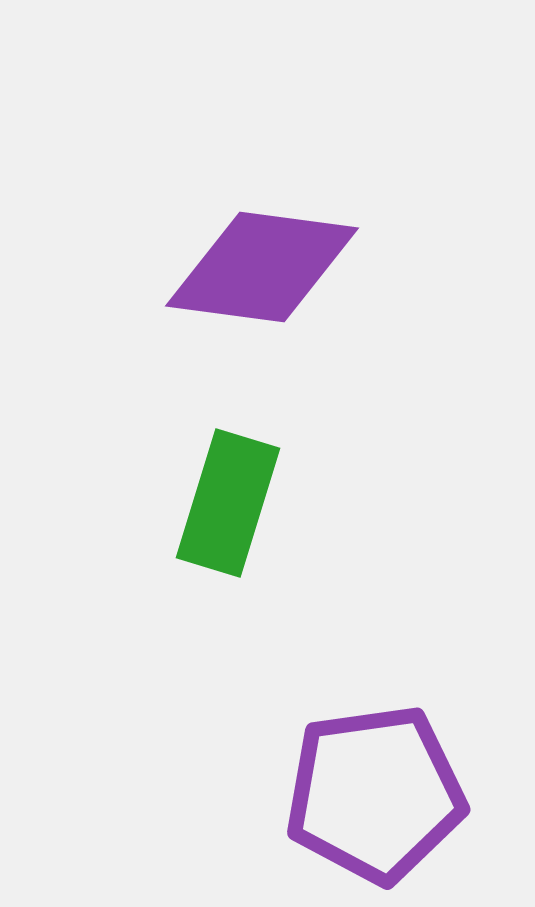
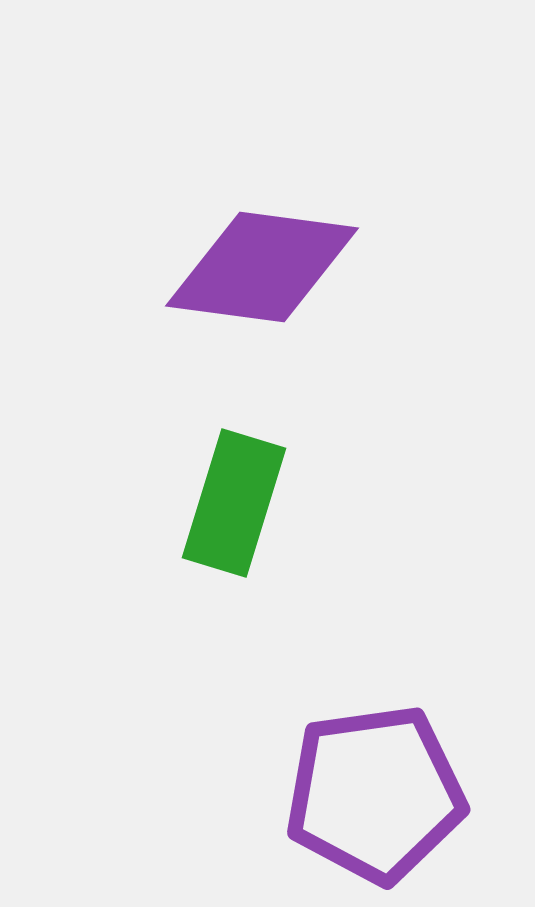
green rectangle: moved 6 px right
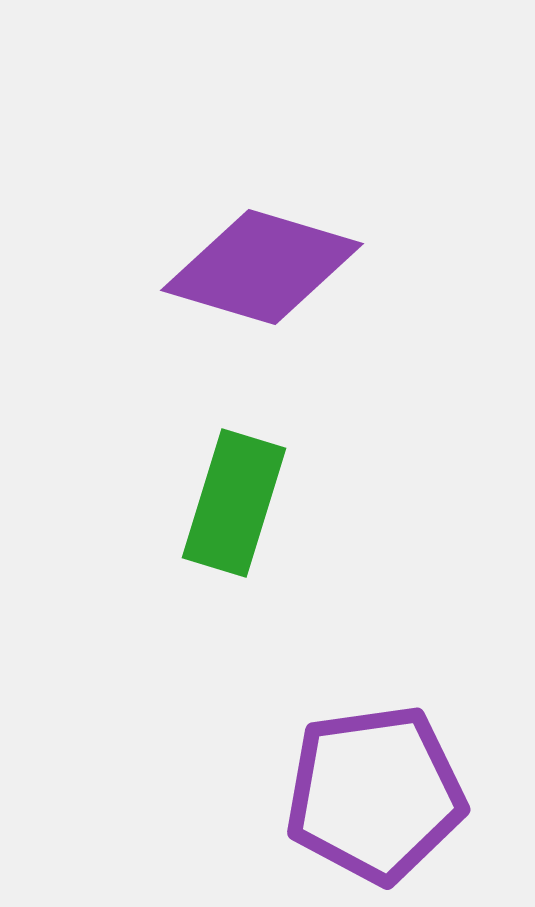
purple diamond: rotated 9 degrees clockwise
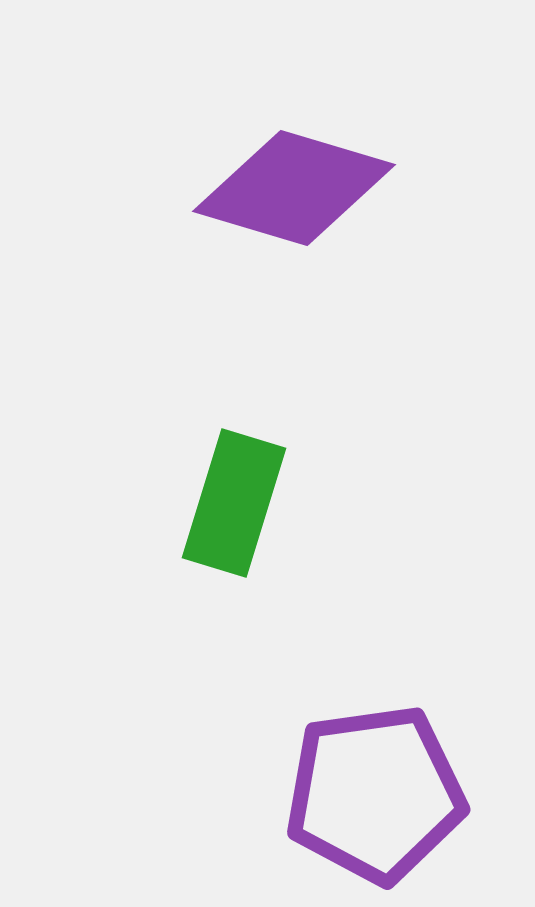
purple diamond: moved 32 px right, 79 px up
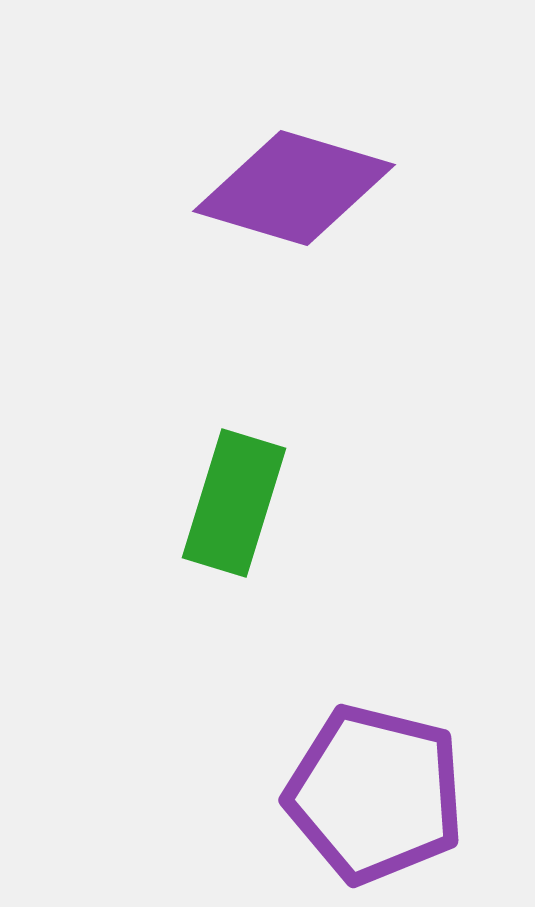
purple pentagon: rotated 22 degrees clockwise
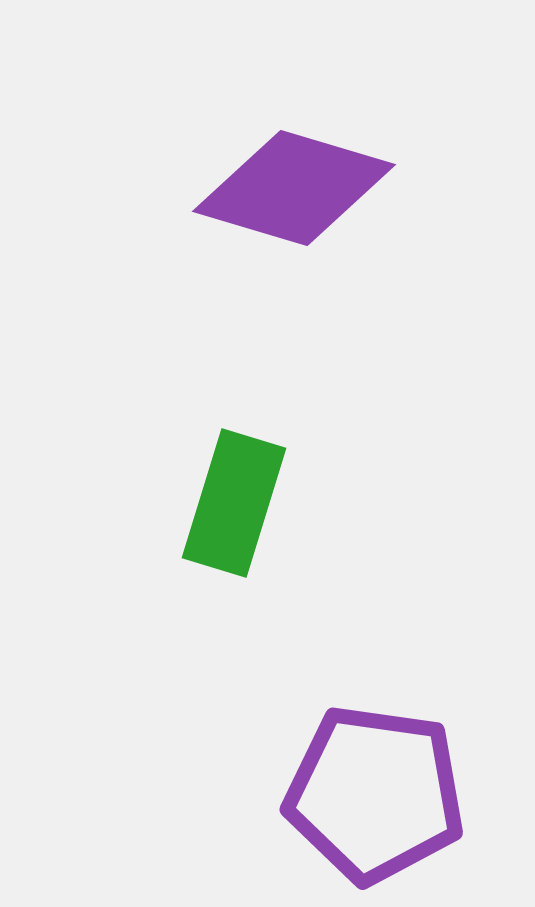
purple pentagon: rotated 6 degrees counterclockwise
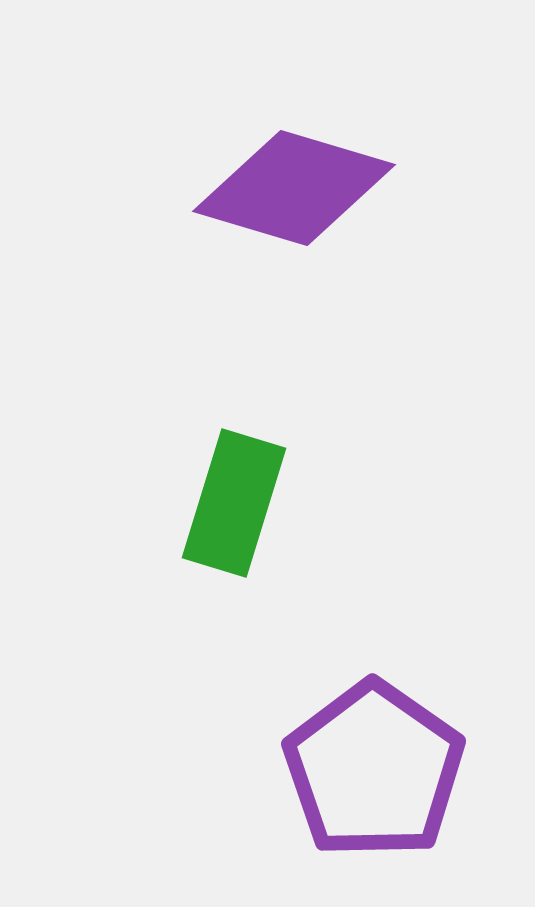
purple pentagon: moved 1 px left, 24 px up; rotated 27 degrees clockwise
